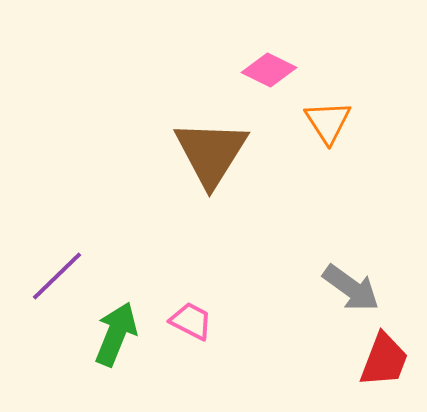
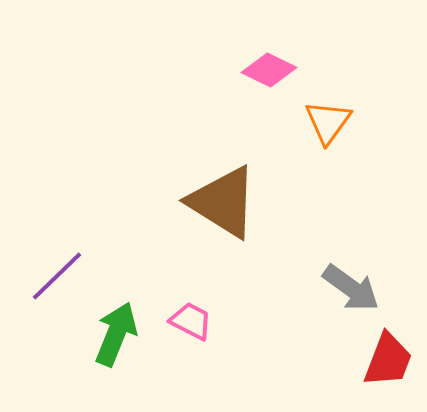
orange triangle: rotated 9 degrees clockwise
brown triangle: moved 12 px right, 49 px down; rotated 30 degrees counterclockwise
red trapezoid: moved 4 px right
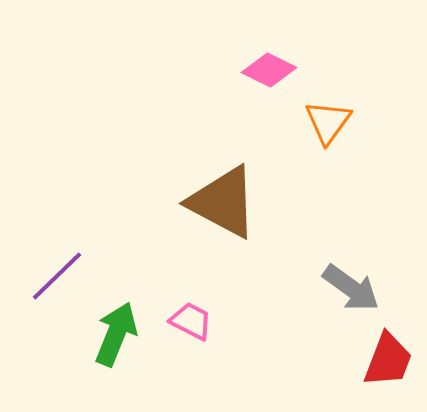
brown triangle: rotated 4 degrees counterclockwise
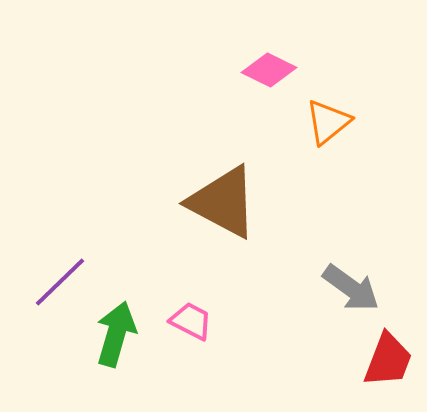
orange triangle: rotated 15 degrees clockwise
purple line: moved 3 px right, 6 px down
green arrow: rotated 6 degrees counterclockwise
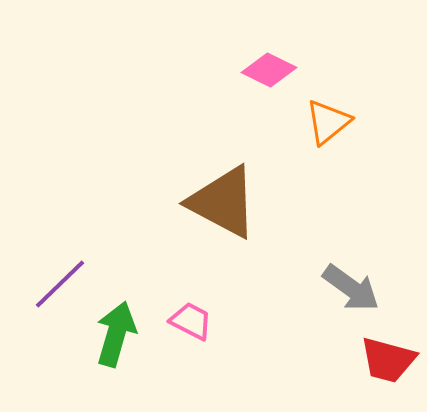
purple line: moved 2 px down
red trapezoid: rotated 84 degrees clockwise
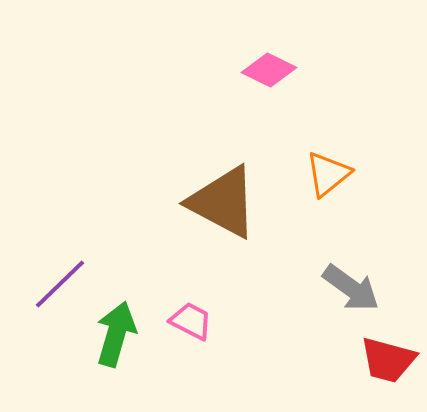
orange triangle: moved 52 px down
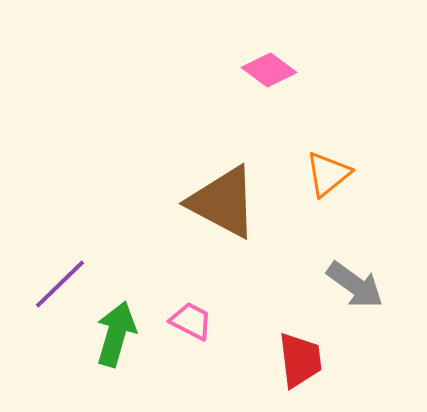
pink diamond: rotated 10 degrees clockwise
gray arrow: moved 4 px right, 3 px up
red trapezoid: moved 88 px left; rotated 112 degrees counterclockwise
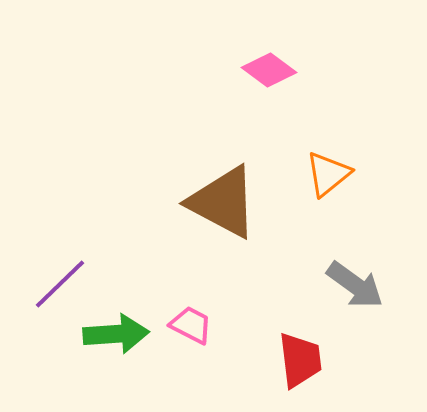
pink trapezoid: moved 4 px down
green arrow: rotated 70 degrees clockwise
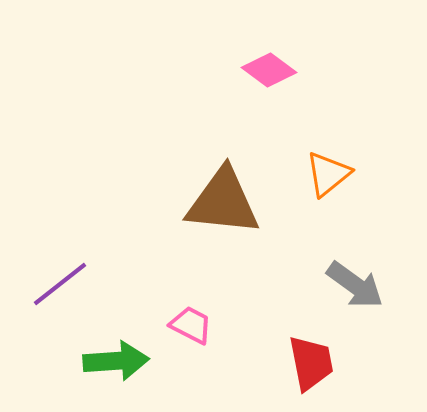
brown triangle: rotated 22 degrees counterclockwise
purple line: rotated 6 degrees clockwise
green arrow: moved 27 px down
red trapezoid: moved 11 px right, 3 px down; rotated 4 degrees counterclockwise
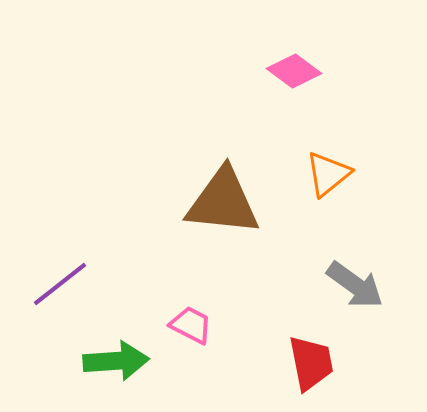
pink diamond: moved 25 px right, 1 px down
